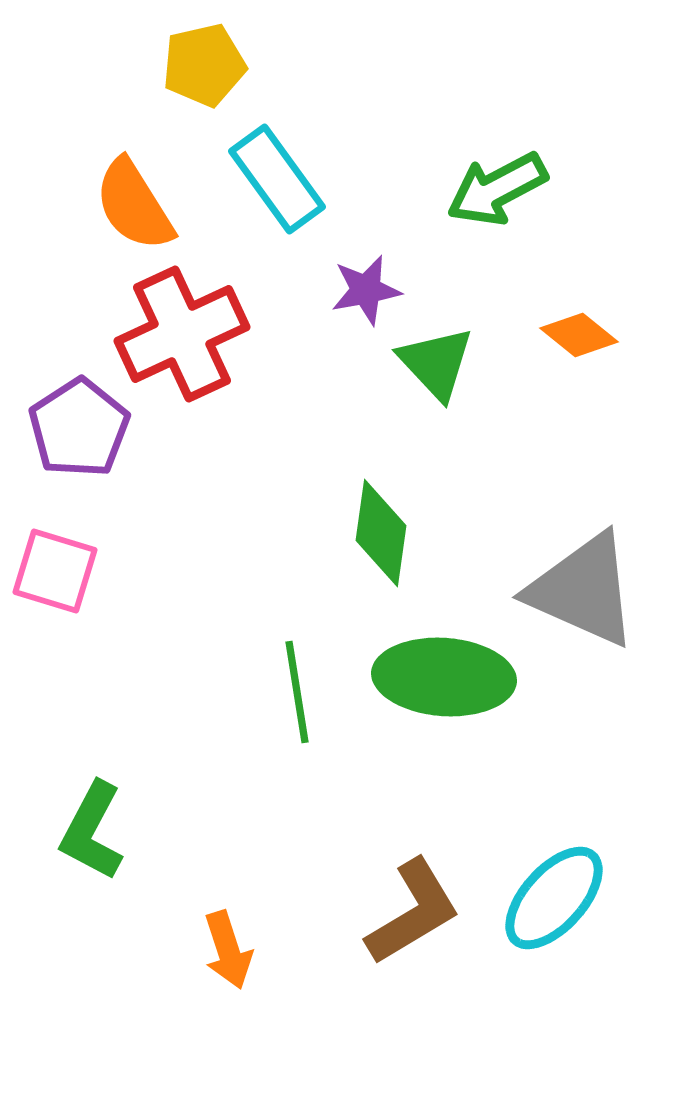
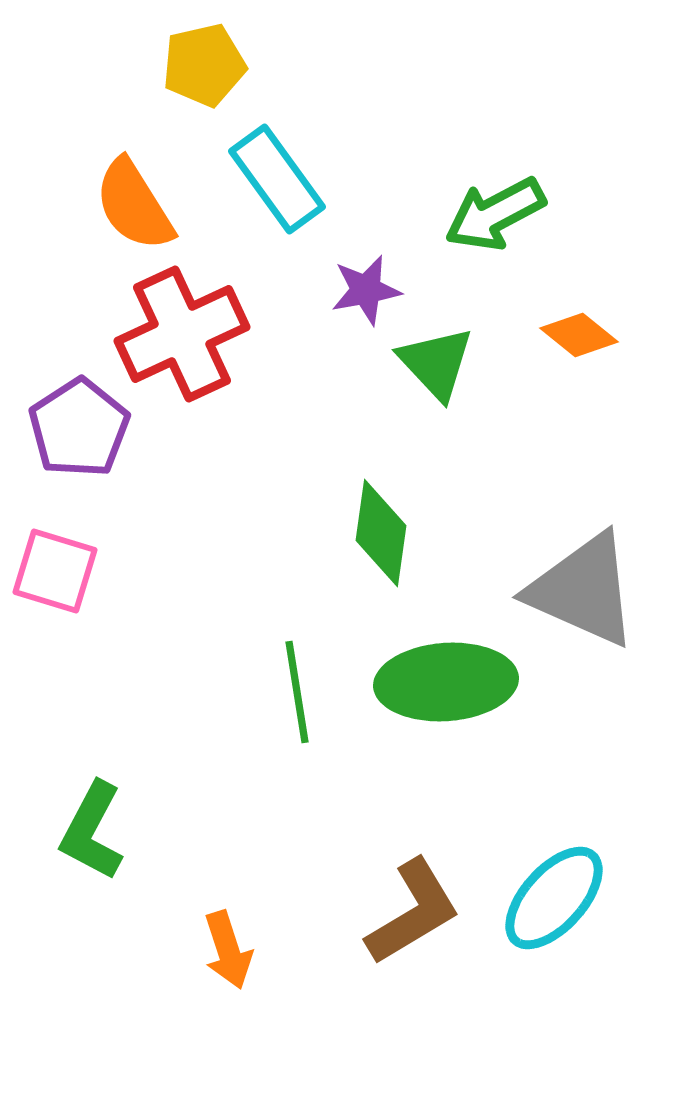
green arrow: moved 2 px left, 25 px down
green ellipse: moved 2 px right, 5 px down; rotated 8 degrees counterclockwise
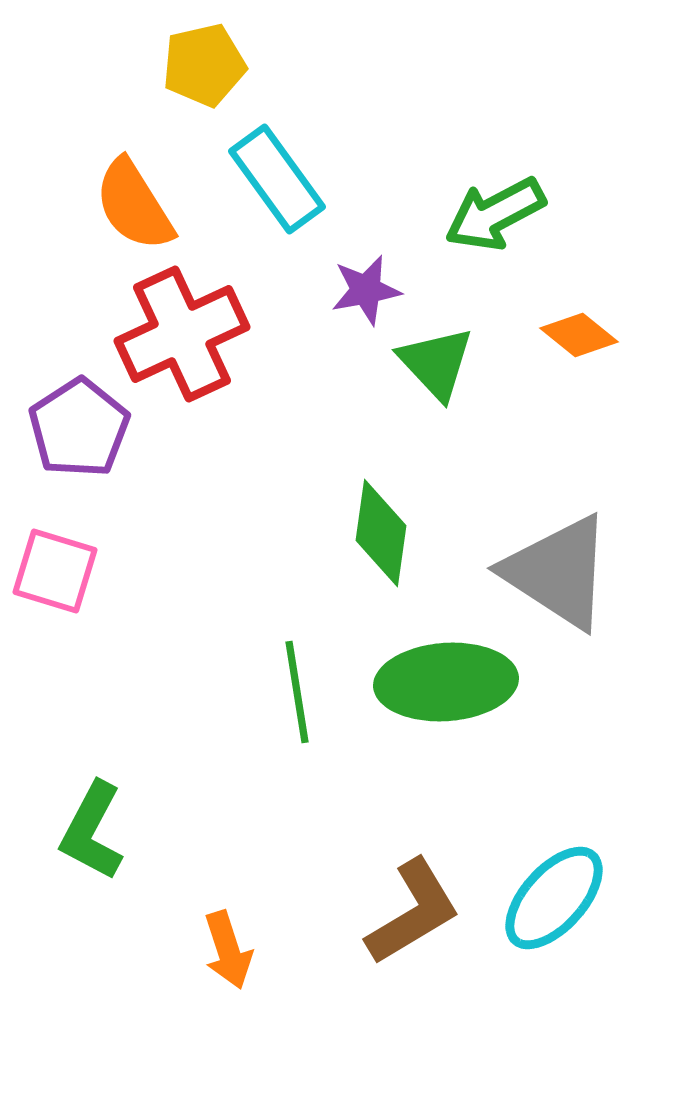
gray triangle: moved 25 px left, 18 px up; rotated 9 degrees clockwise
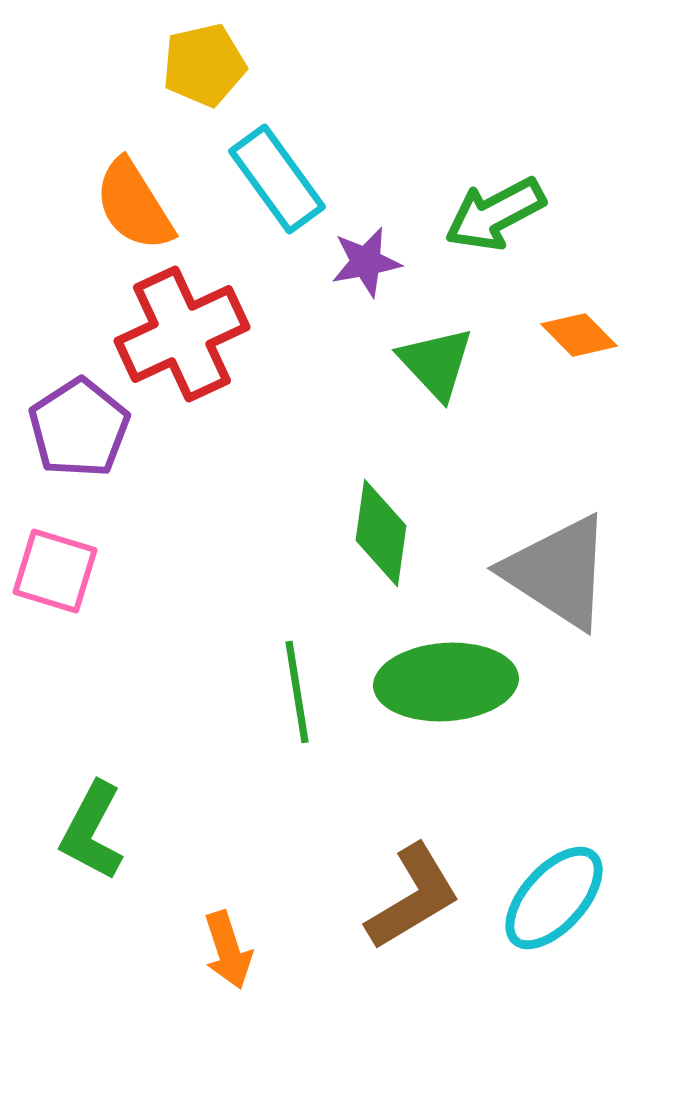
purple star: moved 28 px up
orange diamond: rotated 6 degrees clockwise
brown L-shape: moved 15 px up
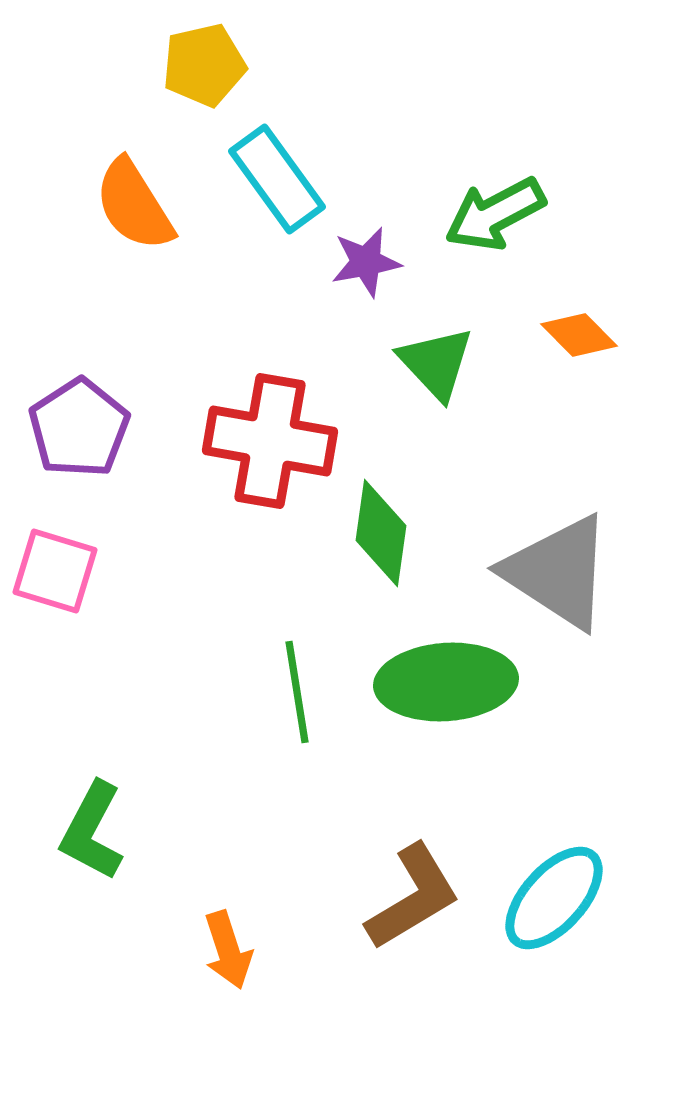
red cross: moved 88 px right, 107 px down; rotated 35 degrees clockwise
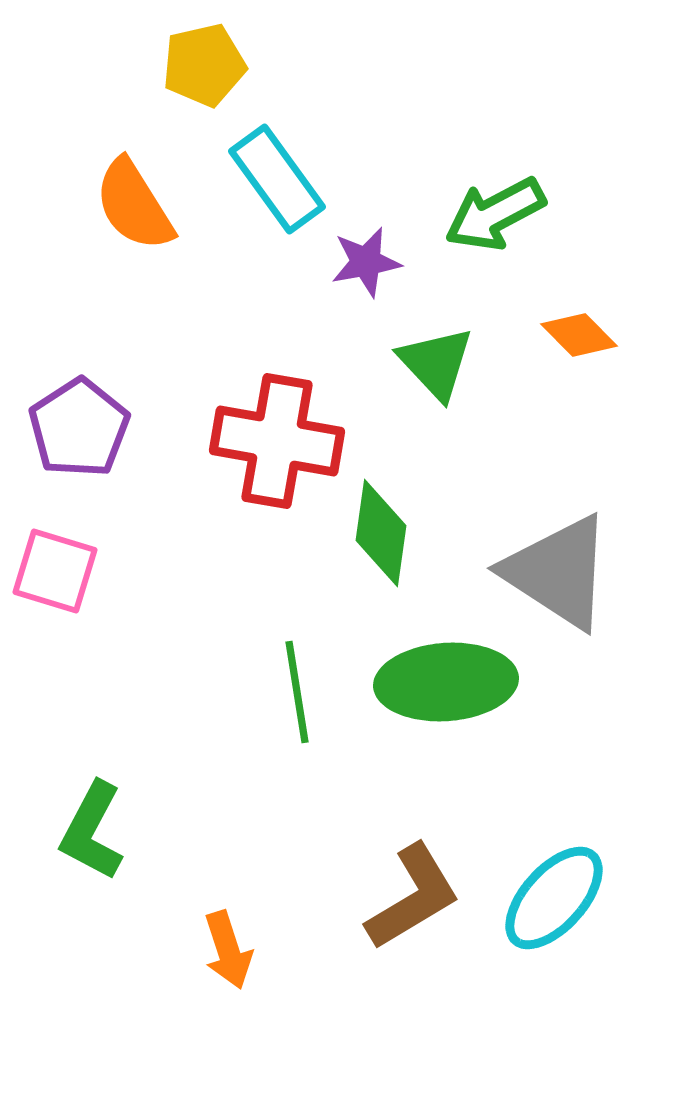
red cross: moved 7 px right
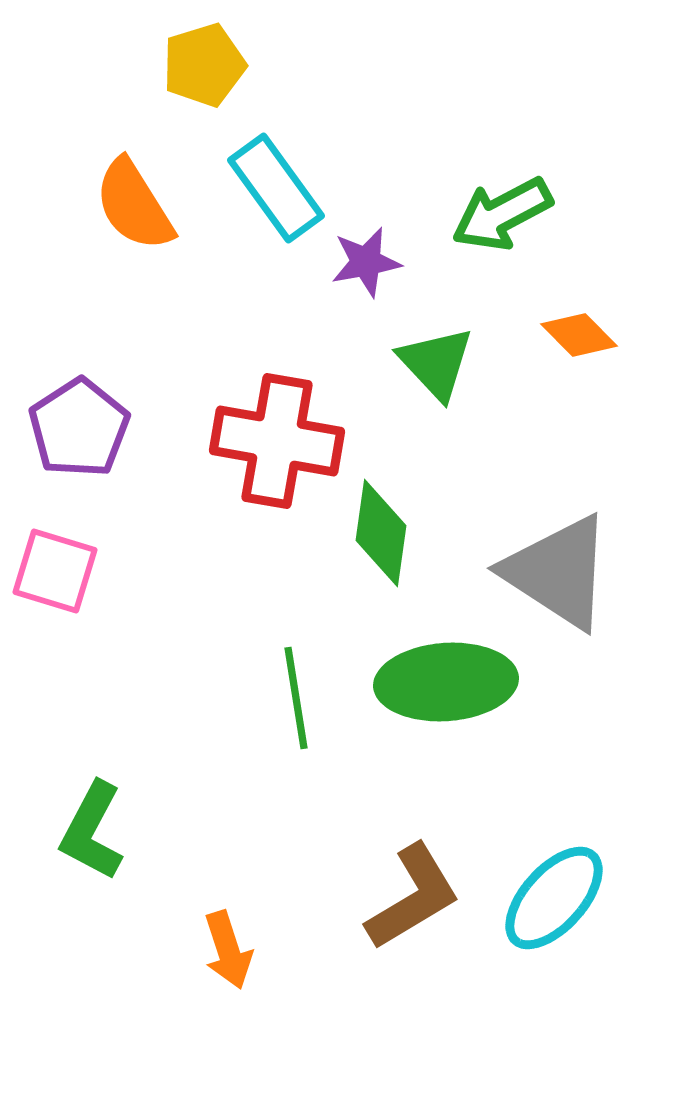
yellow pentagon: rotated 4 degrees counterclockwise
cyan rectangle: moved 1 px left, 9 px down
green arrow: moved 7 px right
green line: moved 1 px left, 6 px down
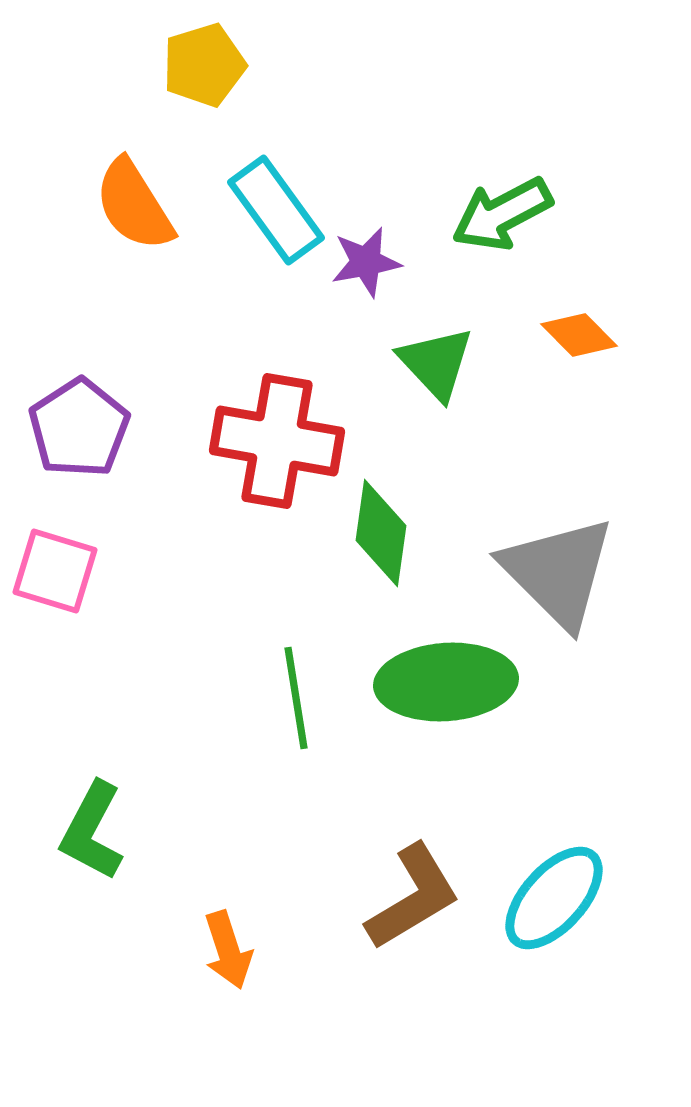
cyan rectangle: moved 22 px down
gray triangle: rotated 12 degrees clockwise
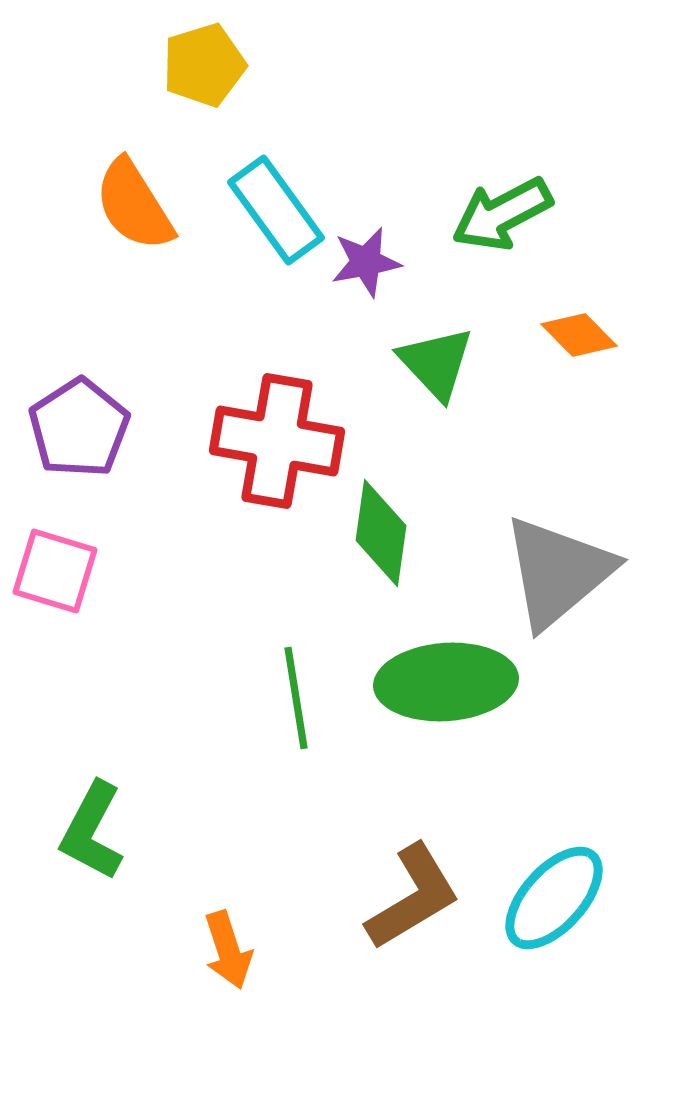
gray triangle: rotated 35 degrees clockwise
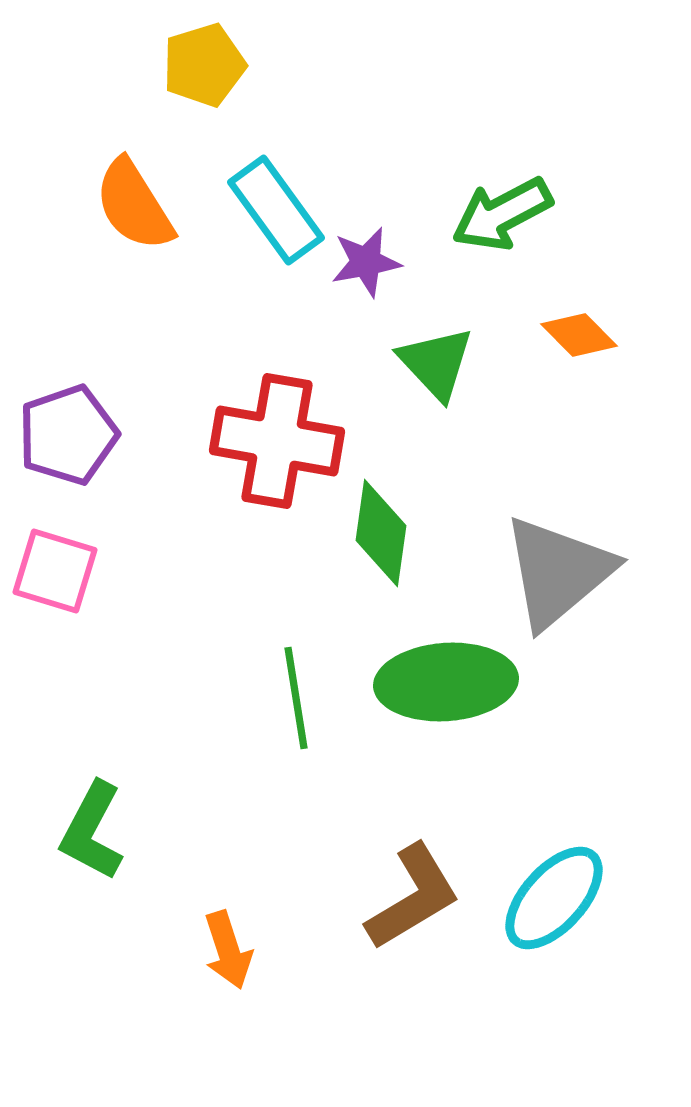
purple pentagon: moved 11 px left, 7 px down; rotated 14 degrees clockwise
